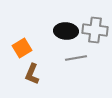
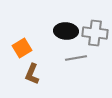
gray cross: moved 3 px down
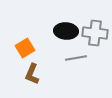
orange square: moved 3 px right
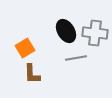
black ellipse: rotated 55 degrees clockwise
brown L-shape: rotated 25 degrees counterclockwise
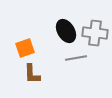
orange square: rotated 12 degrees clockwise
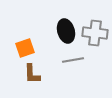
black ellipse: rotated 15 degrees clockwise
gray line: moved 3 px left, 2 px down
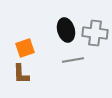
black ellipse: moved 1 px up
brown L-shape: moved 11 px left
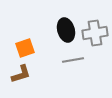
gray cross: rotated 15 degrees counterclockwise
brown L-shape: rotated 105 degrees counterclockwise
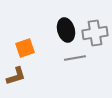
gray line: moved 2 px right, 2 px up
brown L-shape: moved 5 px left, 2 px down
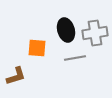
orange square: moved 12 px right; rotated 24 degrees clockwise
